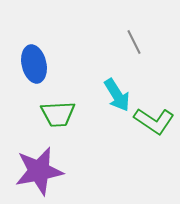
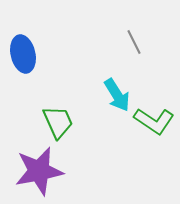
blue ellipse: moved 11 px left, 10 px up
green trapezoid: moved 8 px down; rotated 111 degrees counterclockwise
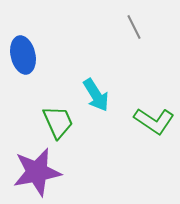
gray line: moved 15 px up
blue ellipse: moved 1 px down
cyan arrow: moved 21 px left
purple star: moved 2 px left, 1 px down
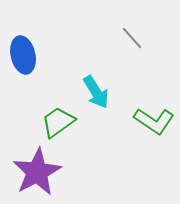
gray line: moved 2 px left, 11 px down; rotated 15 degrees counterclockwise
cyan arrow: moved 3 px up
green trapezoid: rotated 102 degrees counterclockwise
purple star: rotated 18 degrees counterclockwise
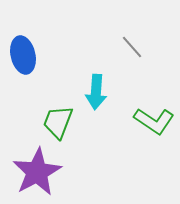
gray line: moved 9 px down
cyan arrow: rotated 36 degrees clockwise
green trapezoid: rotated 33 degrees counterclockwise
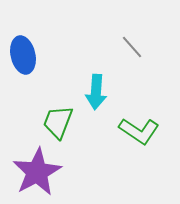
green L-shape: moved 15 px left, 10 px down
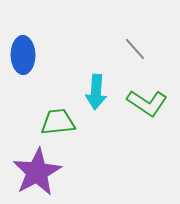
gray line: moved 3 px right, 2 px down
blue ellipse: rotated 12 degrees clockwise
green trapezoid: rotated 63 degrees clockwise
green L-shape: moved 8 px right, 28 px up
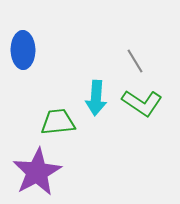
gray line: moved 12 px down; rotated 10 degrees clockwise
blue ellipse: moved 5 px up
cyan arrow: moved 6 px down
green L-shape: moved 5 px left
